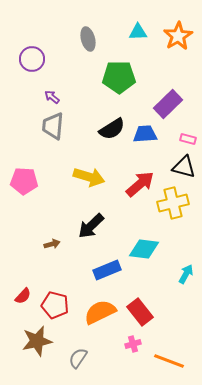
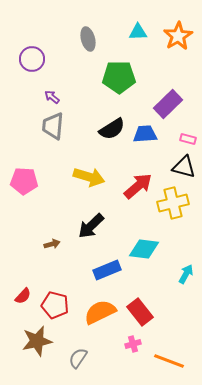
red arrow: moved 2 px left, 2 px down
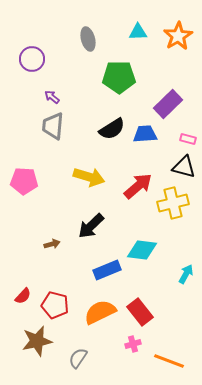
cyan diamond: moved 2 px left, 1 px down
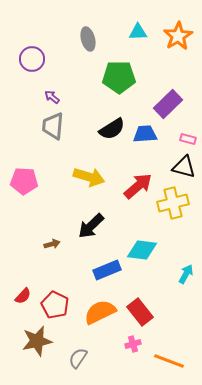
red pentagon: rotated 12 degrees clockwise
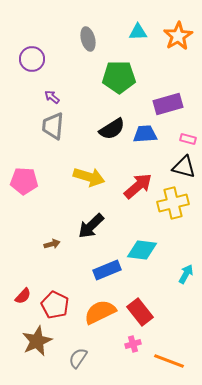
purple rectangle: rotated 28 degrees clockwise
brown star: rotated 12 degrees counterclockwise
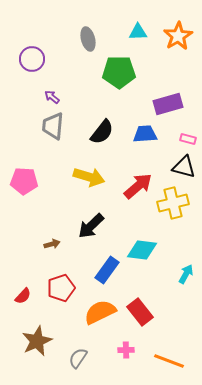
green pentagon: moved 5 px up
black semicircle: moved 10 px left, 3 px down; rotated 20 degrees counterclockwise
blue rectangle: rotated 32 degrees counterclockwise
red pentagon: moved 6 px right, 17 px up; rotated 28 degrees clockwise
pink cross: moved 7 px left, 6 px down; rotated 14 degrees clockwise
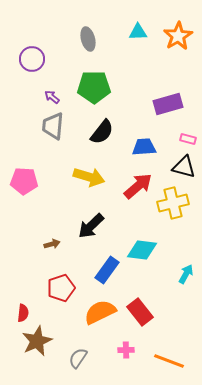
green pentagon: moved 25 px left, 15 px down
blue trapezoid: moved 1 px left, 13 px down
red semicircle: moved 17 px down; rotated 36 degrees counterclockwise
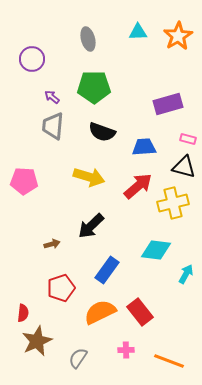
black semicircle: rotated 72 degrees clockwise
cyan diamond: moved 14 px right
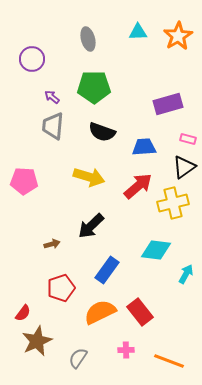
black triangle: rotated 50 degrees counterclockwise
red semicircle: rotated 30 degrees clockwise
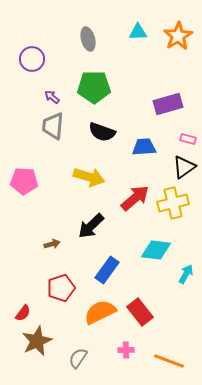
red arrow: moved 3 px left, 12 px down
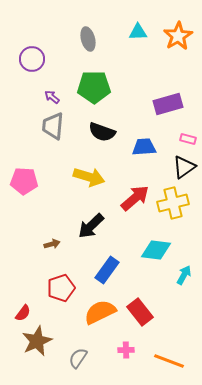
cyan arrow: moved 2 px left, 1 px down
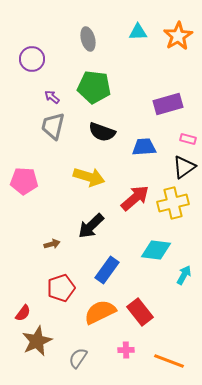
green pentagon: rotated 8 degrees clockwise
gray trapezoid: rotated 8 degrees clockwise
